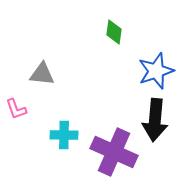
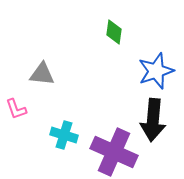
black arrow: moved 2 px left
cyan cross: rotated 16 degrees clockwise
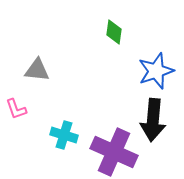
gray triangle: moved 5 px left, 4 px up
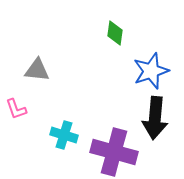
green diamond: moved 1 px right, 1 px down
blue star: moved 5 px left
black arrow: moved 2 px right, 2 px up
purple cross: rotated 9 degrees counterclockwise
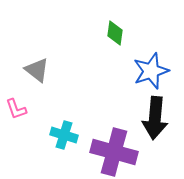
gray triangle: rotated 32 degrees clockwise
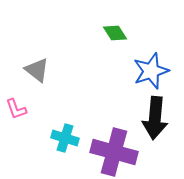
green diamond: rotated 40 degrees counterclockwise
cyan cross: moved 1 px right, 3 px down
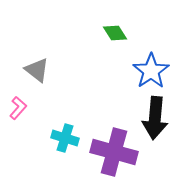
blue star: rotated 15 degrees counterclockwise
pink L-shape: moved 2 px right, 1 px up; rotated 120 degrees counterclockwise
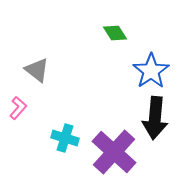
purple cross: rotated 27 degrees clockwise
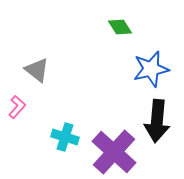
green diamond: moved 5 px right, 6 px up
blue star: moved 2 px up; rotated 21 degrees clockwise
pink L-shape: moved 1 px left, 1 px up
black arrow: moved 2 px right, 3 px down
cyan cross: moved 1 px up
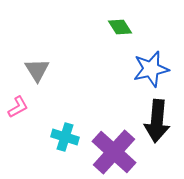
gray triangle: rotated 20 degrees clockwise
pink L-shape: moved 1 px right; rotated 20 degrees clockwise
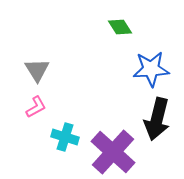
blue star: rotated 9 degrees clockwise
pink L-shape: moved 18 px right
black arrow: moved 2 px up; rotated 9 degrees clockwise
purple cross: moved 1 px left
